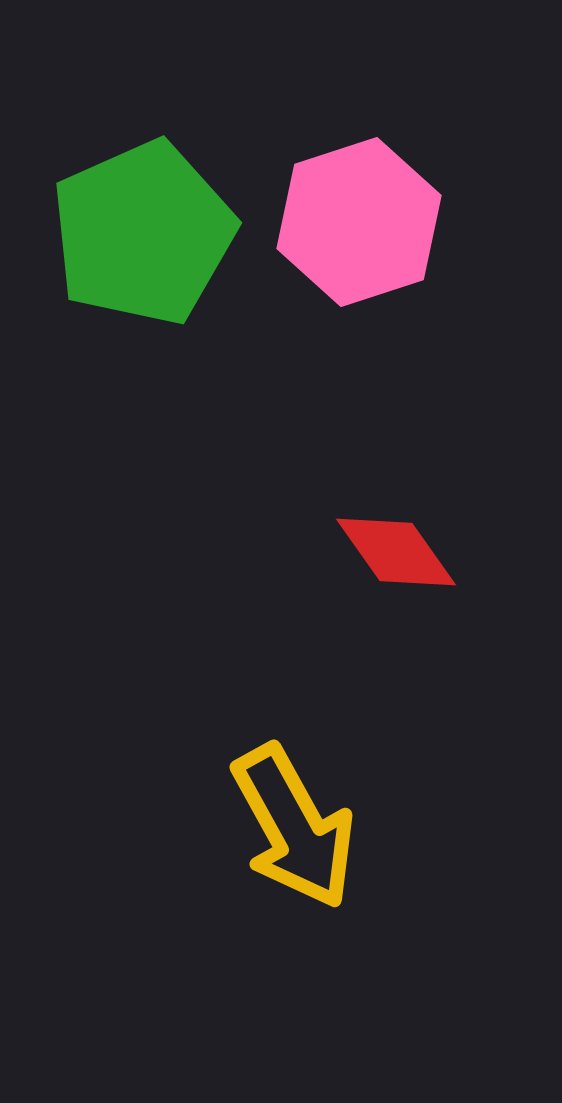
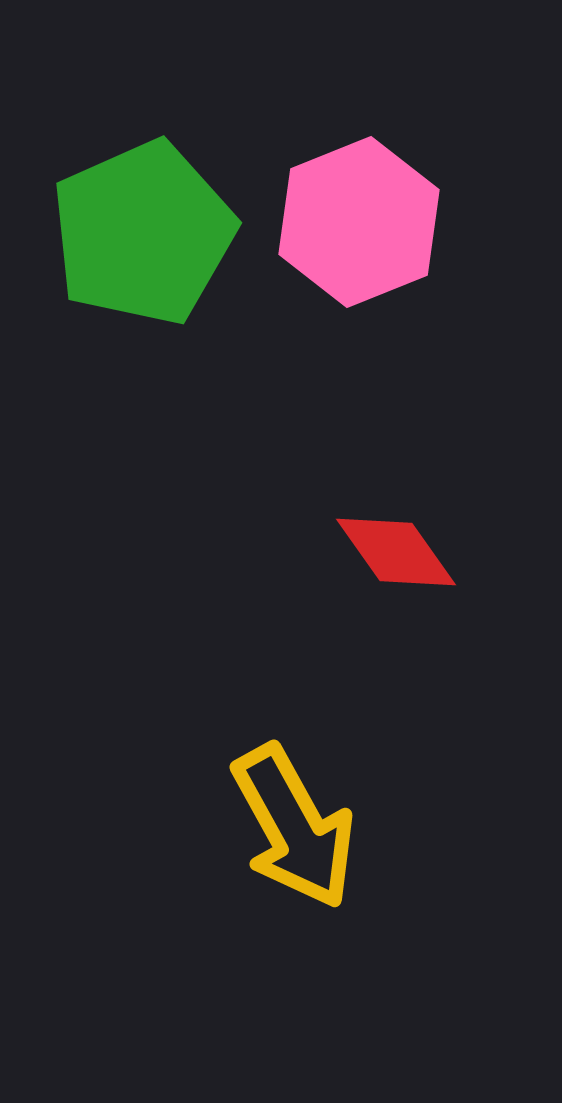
pink hexagon: rotated 4 degrees counterclockwise
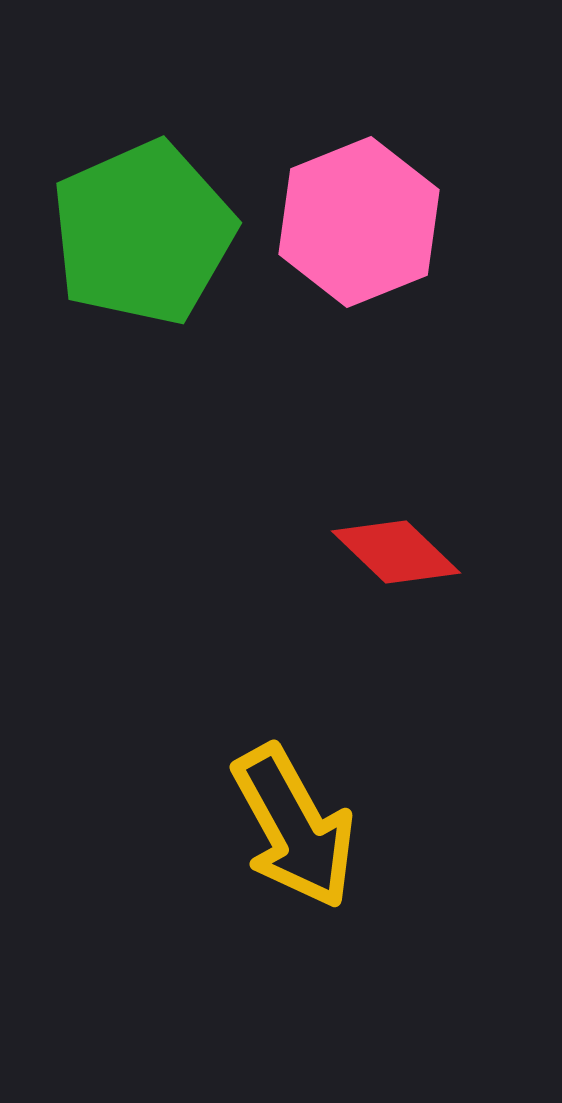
red diamond: rotated 11 degrees counterclockwise
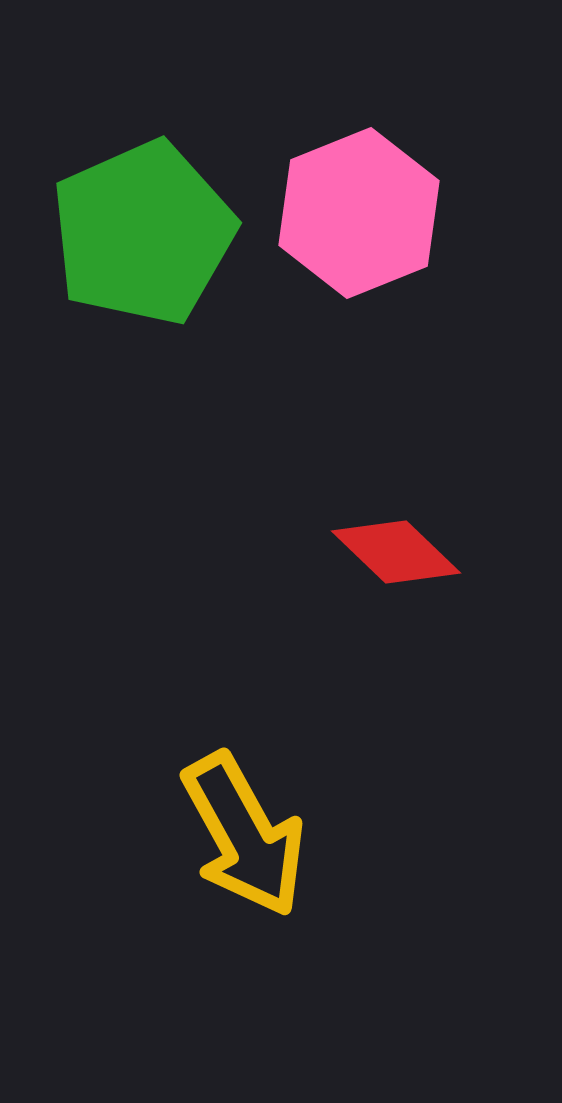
pink hexagon: moved 9 px up
yellow arrow: moved 50 px left, 8 px down
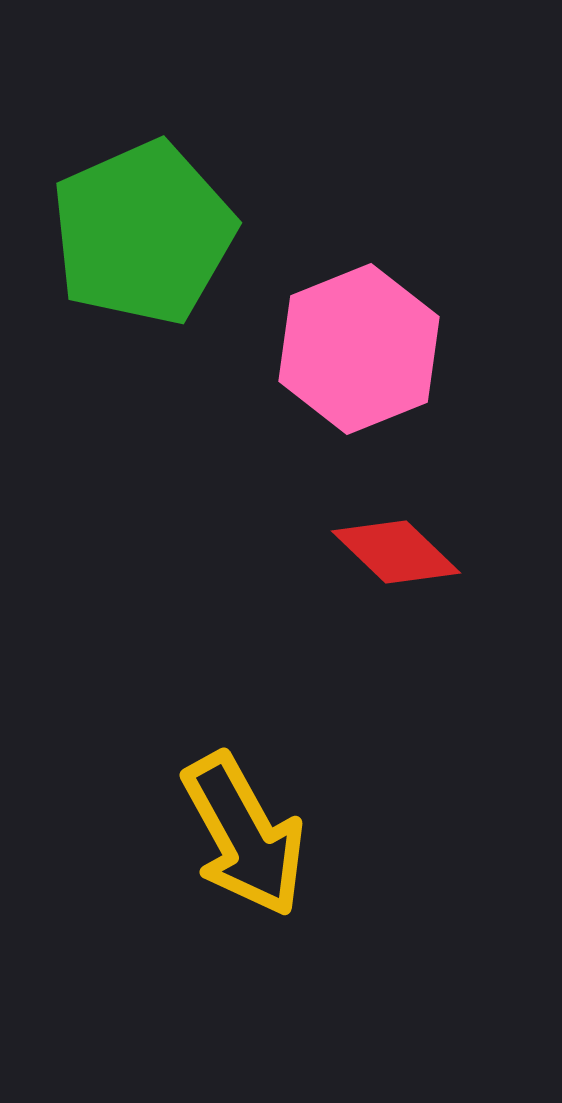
pink hexagon: moved 136 px down
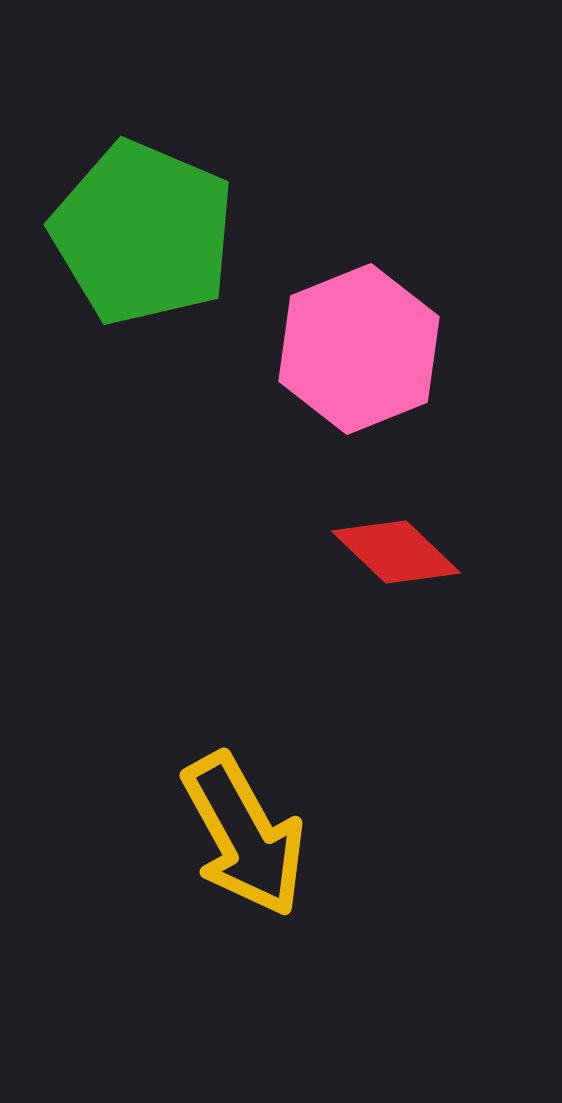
green pentagon: rotated 25 degrees counterclockwise
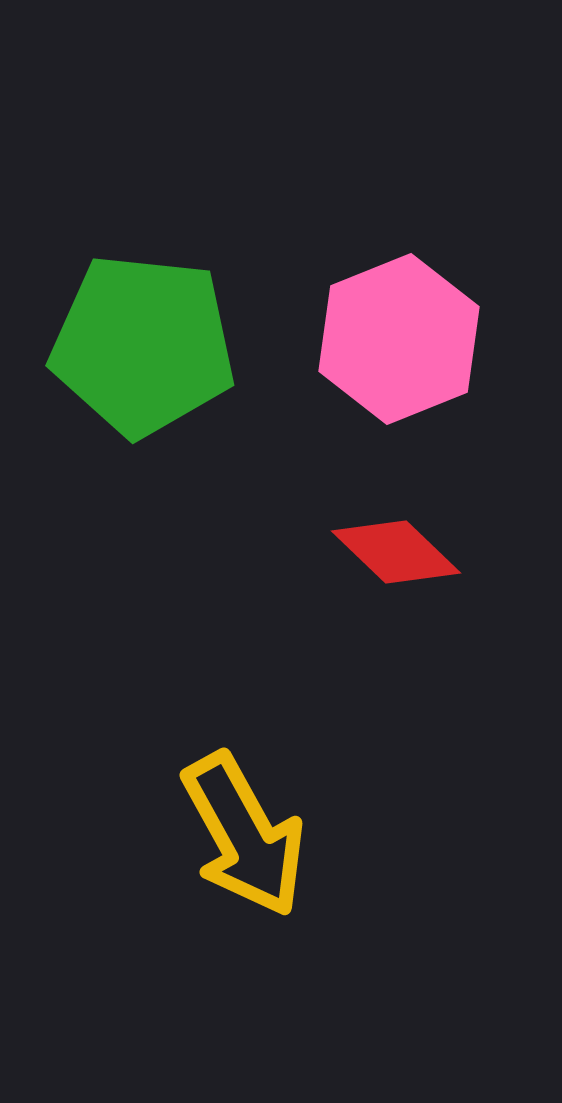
green pentagon: moved 112 px down; rotated 17 degrees counterclockwise
pink hexagon: moved 40 px right, 10 px up
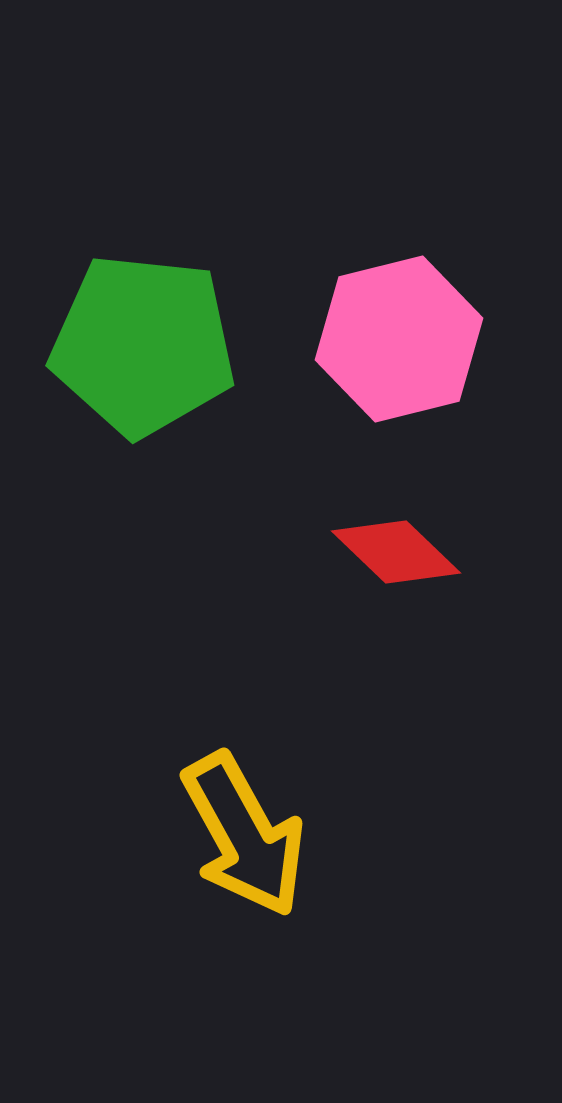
pink hexagon: rotated 8 degrees clockwise
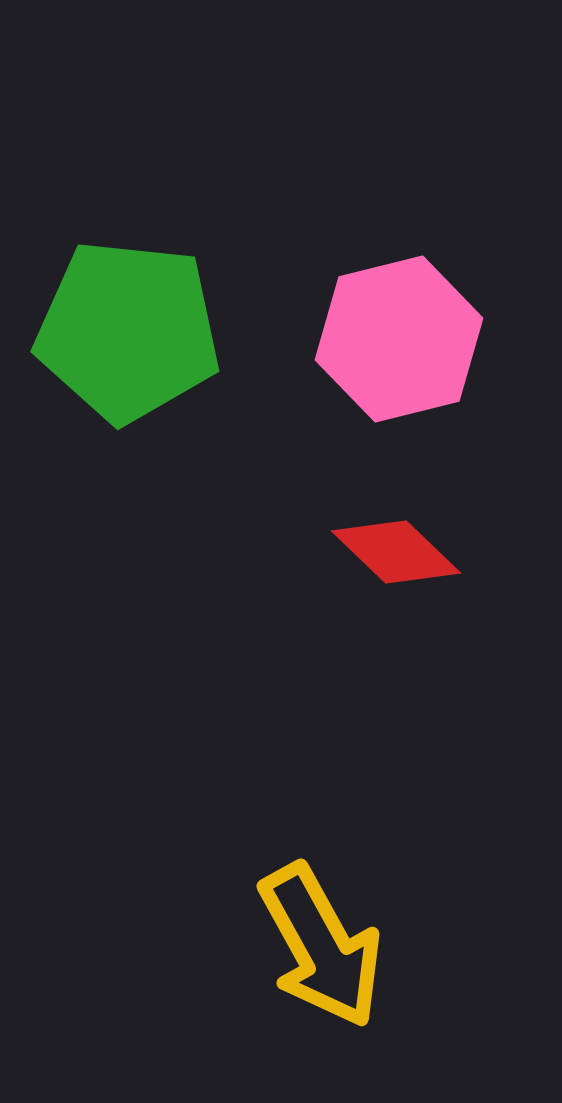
green pentagon: moved 15 px left, 14 px up
yellow arrow: moved 77 px right, 111 px down
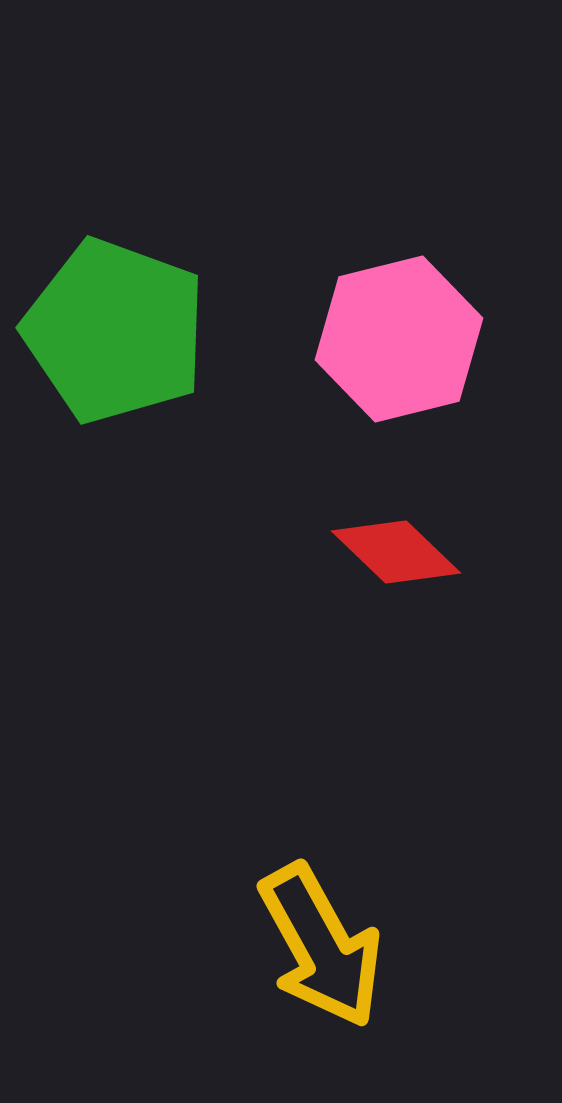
green pentagon: moved 13 px left; rotated 14 degrees clockwise
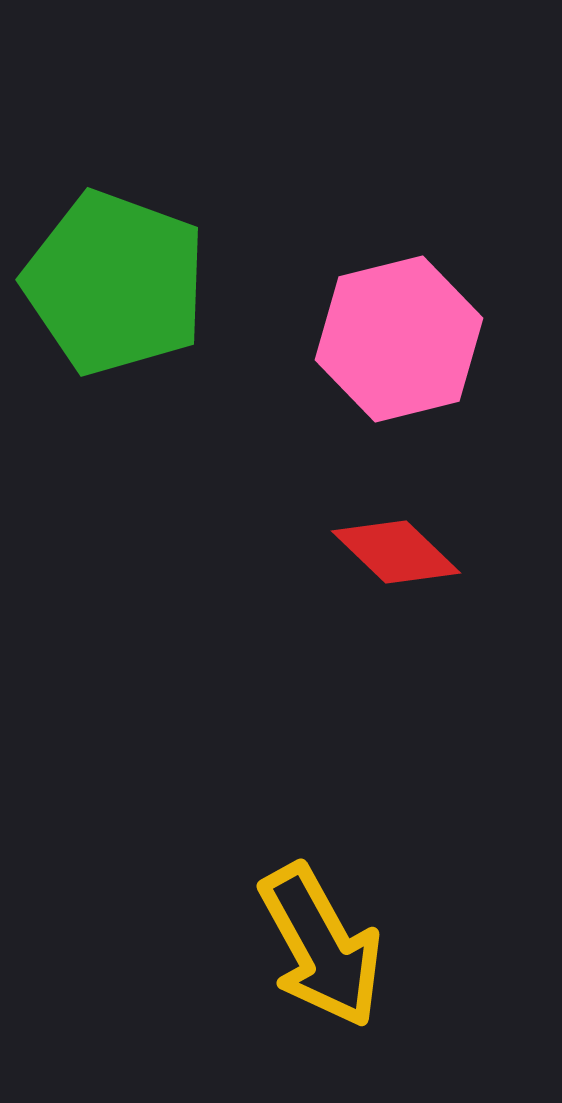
green pentagon: moved 48 px up
